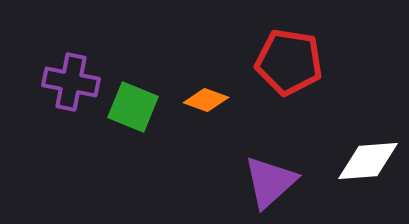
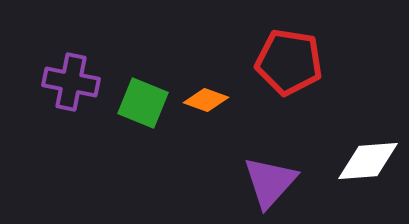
green square: moved 10 px right, 4 px up
purple triangle: rotated 6 degrees counterclockwise
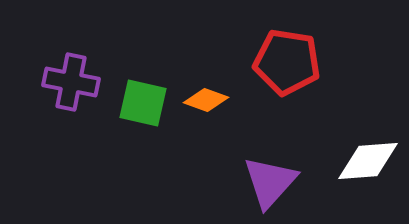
red pentagon: moved 2 px left
green square: rotated 9 degrees counterclockwise
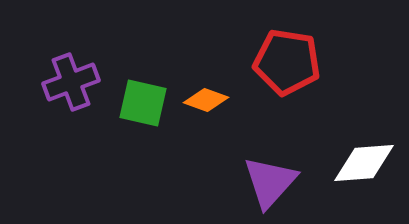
purple cross: rotated 32 degrees counterclockwise
white diamond: moved 4 px left, 2 px down
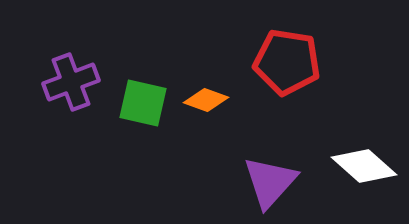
white diamond: moved 3 px down; rotated 46 degrees clockwise
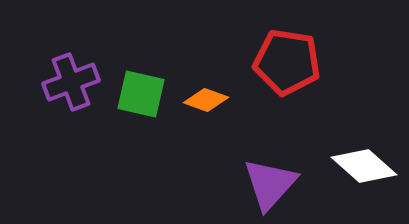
green square: moved 2 px left, 9 px up
purple triangle: moved 2 px down
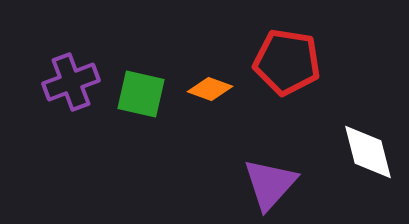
orange diamond: moved 4 px right, 11 px up
white diamond: moved 4 px right, 14 px up; rotated 34 degrees clockwise
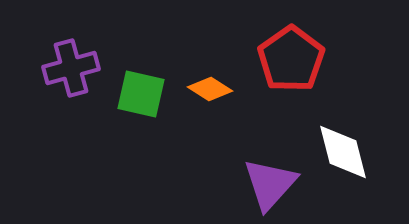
red pentagon: moved 4 px right, 3 px up; rotated 28 degrees clockwise
purple cross: moved 14 px up; rotated 6 degrees clockwise
orange diamond: rotated 12 degrees clockwise
white diamond: moved 25 px left
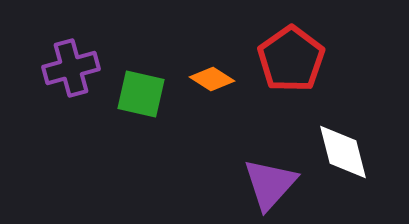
orange diamond: moved 2 px right, 10 px up
